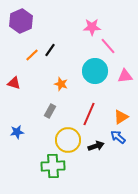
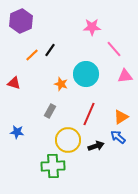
pink line: moved 6 px right, 3 px down
cyan circle: moved 9 px left, 3 px down
blue star: rotated 16 degrees clockwise
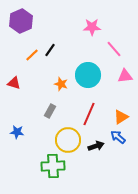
cyan circle: moved 2 px right, 1 px down
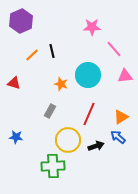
black line: moved 2 px right, 1 px down; rotated 48 degrees counterclockwise
blue star: moved 1 px left, 5 px down
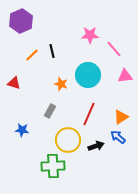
pink star: moved 2 px left, 8 px down
blue star: moved 6 px right, 7 px up
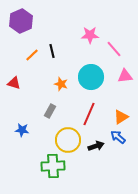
cyan circle: moved 3 px right, 2 px down
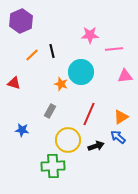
pink line: rotated 54 degrees counterclockwise
cyan circle: moved 10 px left, 5 px up
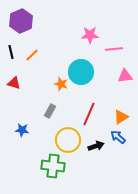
black line: moved 41 px left, 1 px down
green cross: rotated 10 degrees clockwise
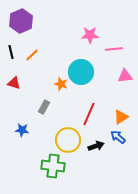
gray rectangle: moved 6 px left, 4 px up
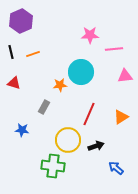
orange line: moved 1 px right, 1 px up; rotated 24 degrees clockwise
orange star: moved 1 px left, 1 px down; rotated 24 degrees counterclockwise
blue arrow: moved 2 px left, 31 px down
